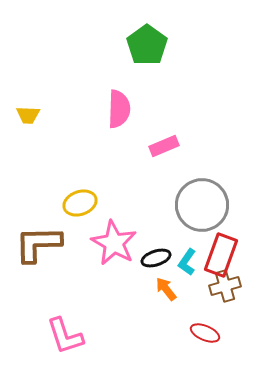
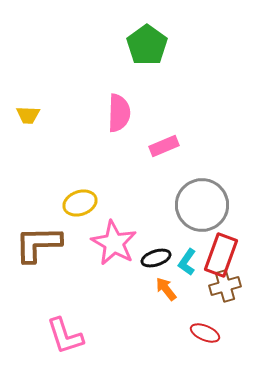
pink semicircle: moved 4 px down
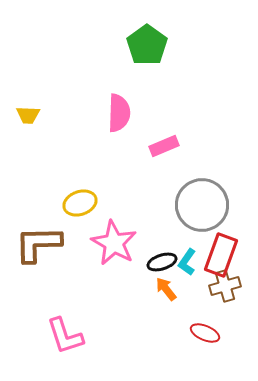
black ellipse: moved 6 px right, 4 px down
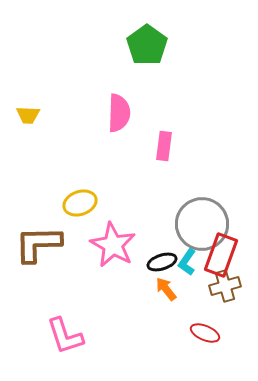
pink rectangle: rotated 60 degrees counterclockwise
gray circle: moved 19 px down
pink star: moved 1 px left, 2 px down
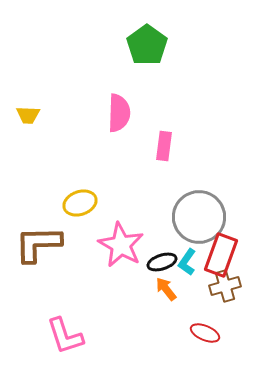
gray circle: moved 3 px left, 7 px up
pink star: moved 8 px right
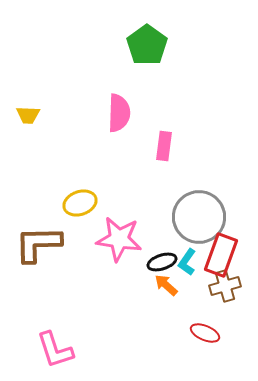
pink star: moved 2 px left, 6 px up; rotated 21 degrees counterclockwise
orange arrow: moved 4 px up; rotated 10 degrees counterclockwise
pink L-shape: moved 10 px left, 14 px down
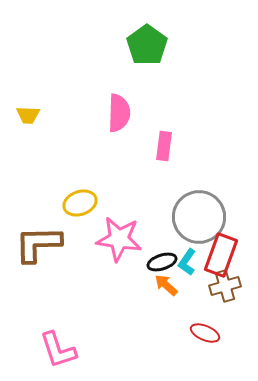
pink L-shape: moved 3 px right
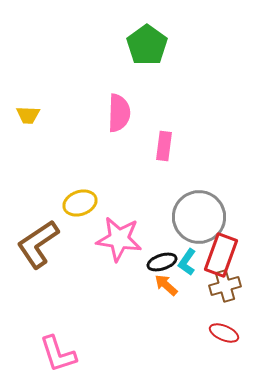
brown L-shape: rotated 33 degrees counterclockwise
red ellipse: moved 19 px right
pink L-shape: moved 4 px down
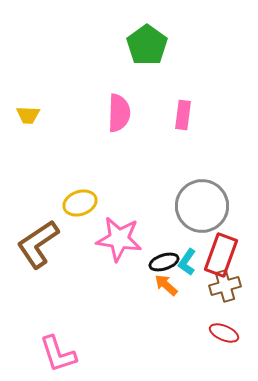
pink rectangle: moved 19 px right, 31 px up
gray circle: moved 3 px right, 11 px up
black ellipse: moved 2 px right
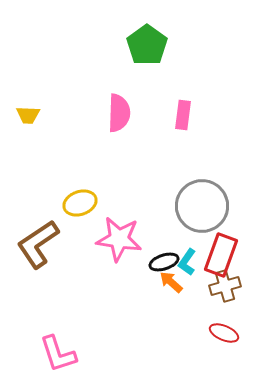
orange arrow: moved 5 px right, 3 px up
